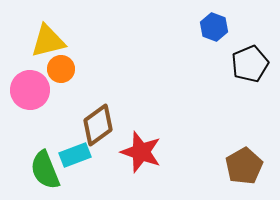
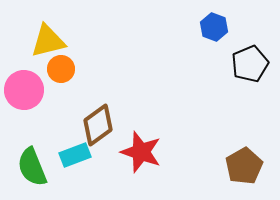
pink circle: moved 6 px left
green semicircle: moved 13 px left, 3 px up
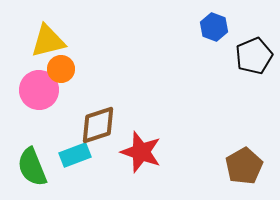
black pentagon: moved 4 px right, 8 px up
pink circle: moved 15 px right
brown diamond: rotated 18 degrees clockwise
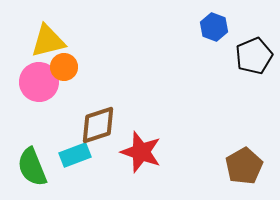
orange circle: moved 3 px right, 2 px up
pink circle: moved 8 px up
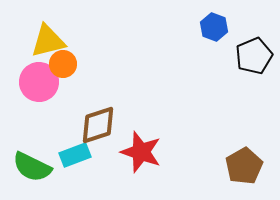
orange circle: moved 1 px left, 3 px up
green semicircle: rotated 42 degrees counterclockwise
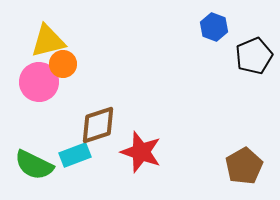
green semicircle: moved 2 px right, 2 px up
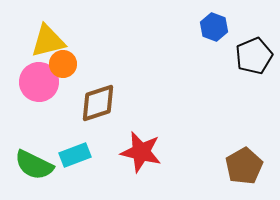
brown diamond: moved 22 px up
red star: rotated 6 degrees counterclockwise
